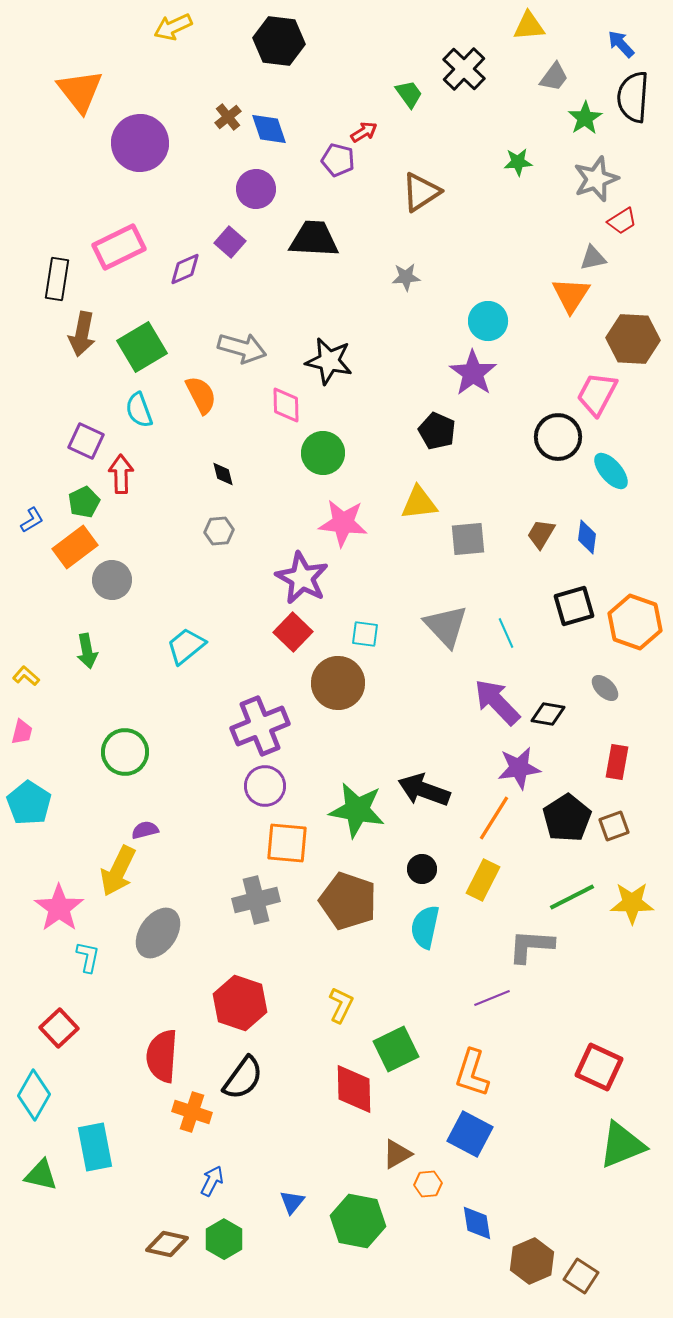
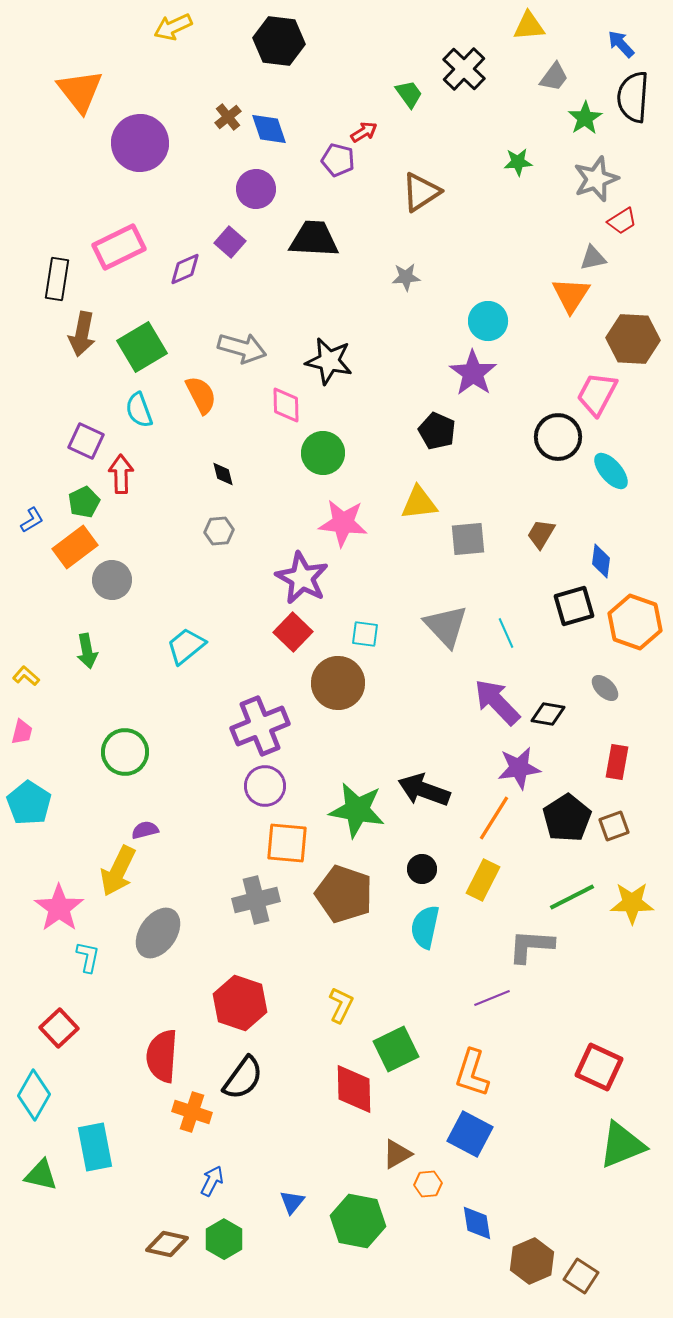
blue diamond at (587, 537): moved 14 px right, 24 px down
brown pentagon at (348, 901): moved 4 px left, 7 px up
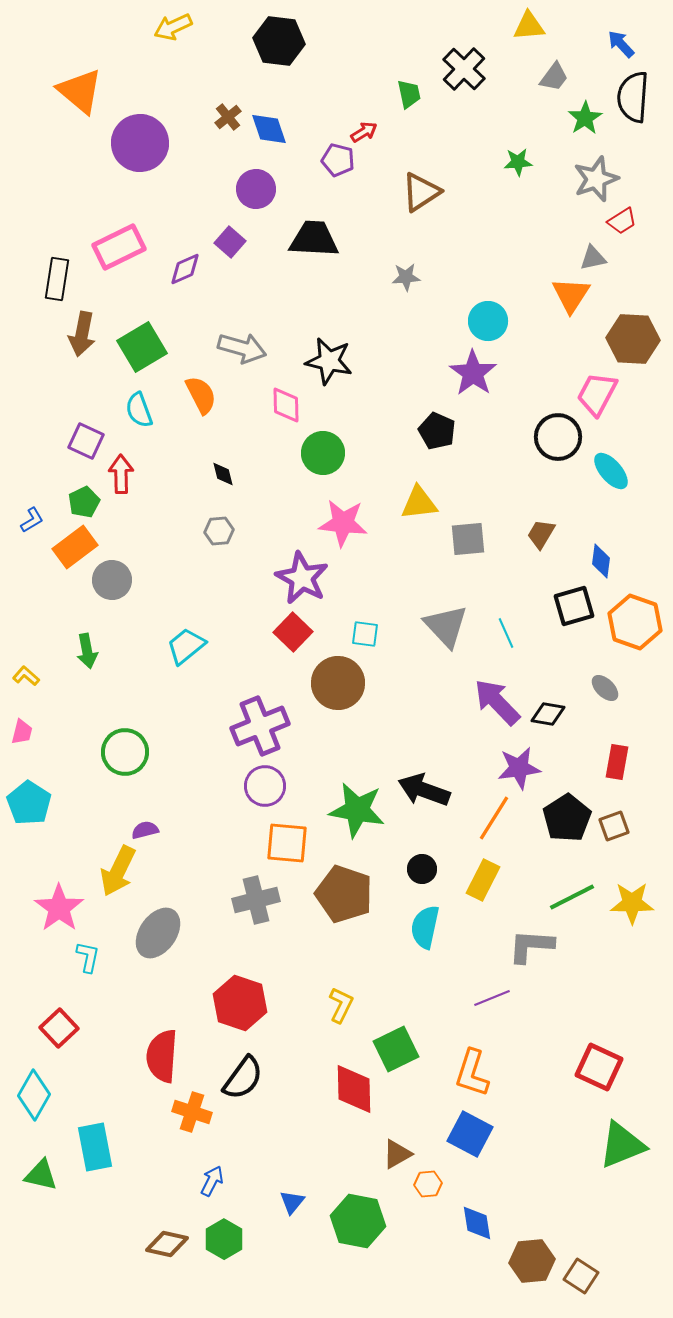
orange triangle at (80, 91): rotated 12 degrees counterclockwise
green trapezoid at (409, 94): rotated 24 degrees clockwise
brown hexagon at (532, 1261): rotated 18 degrees clockwise
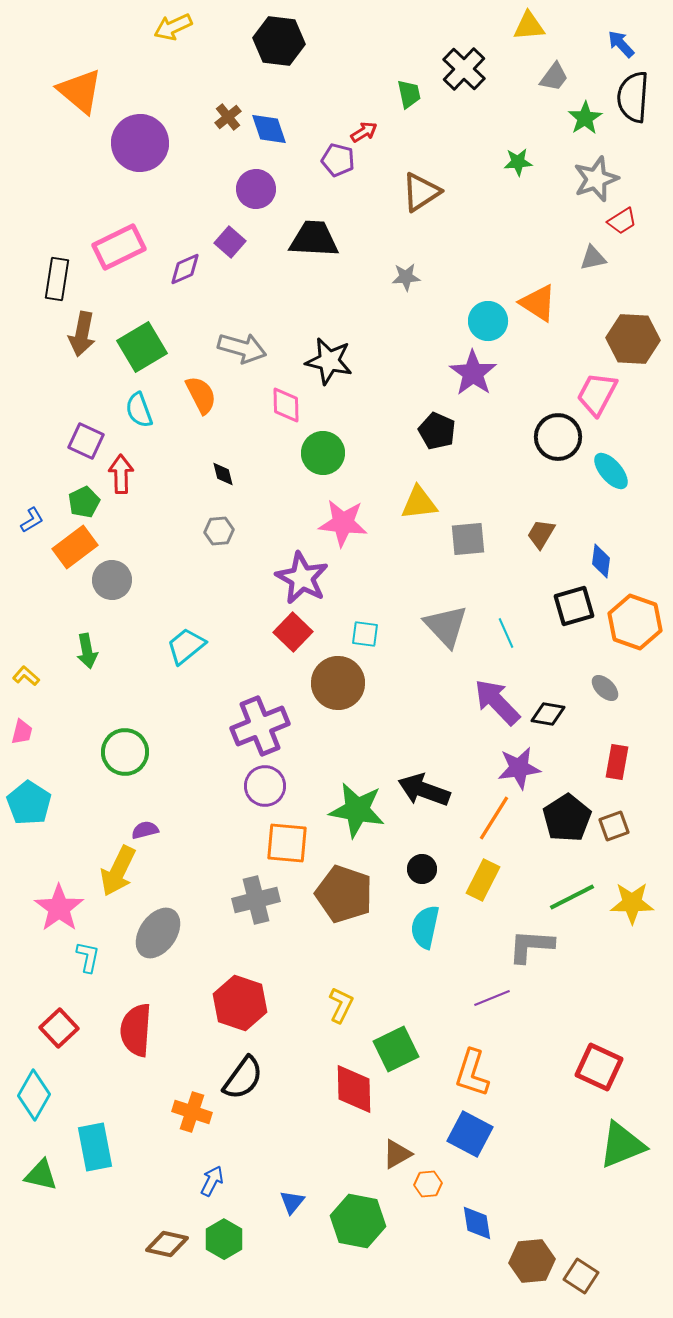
orange triangle at (571, 295): moved 33 px left, 8 px down; rotated 30 degrees counterclockwise
red semicircle at (162, 1056): moved 26 px left, 26 px up
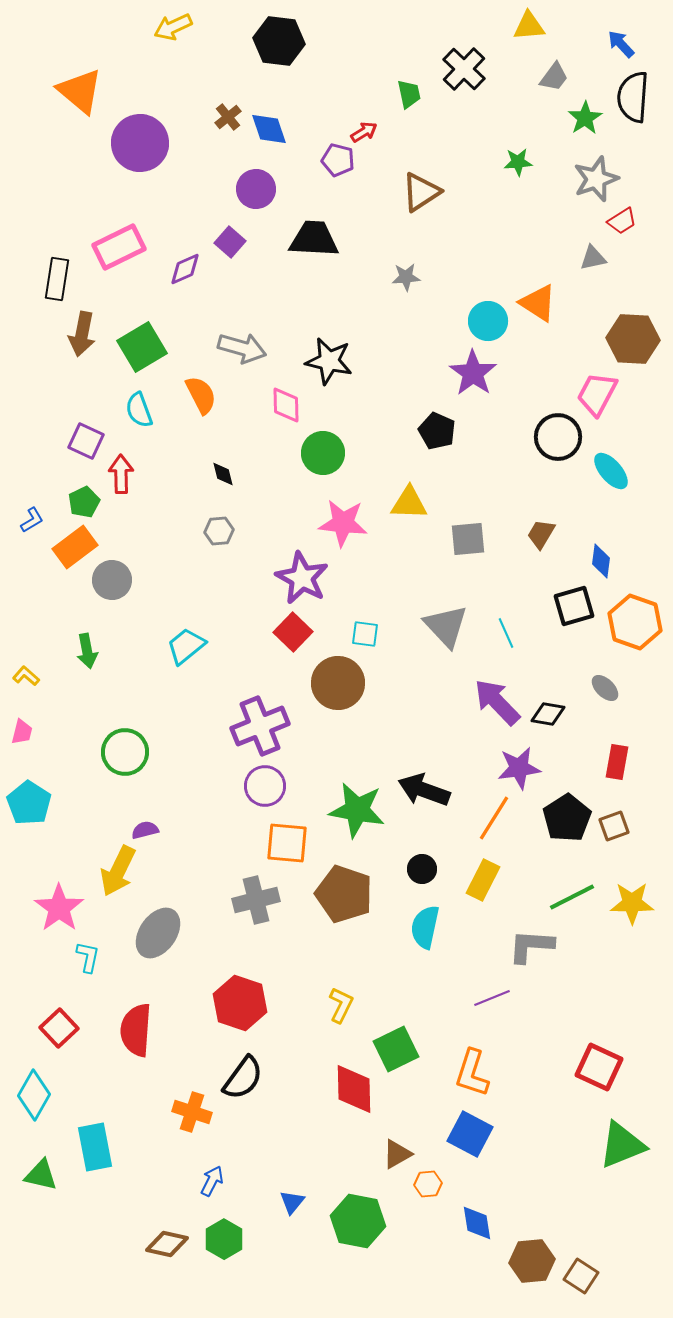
yellow triangle at (419, 503): moved 10 px left; rotated 9 degrees clockwise
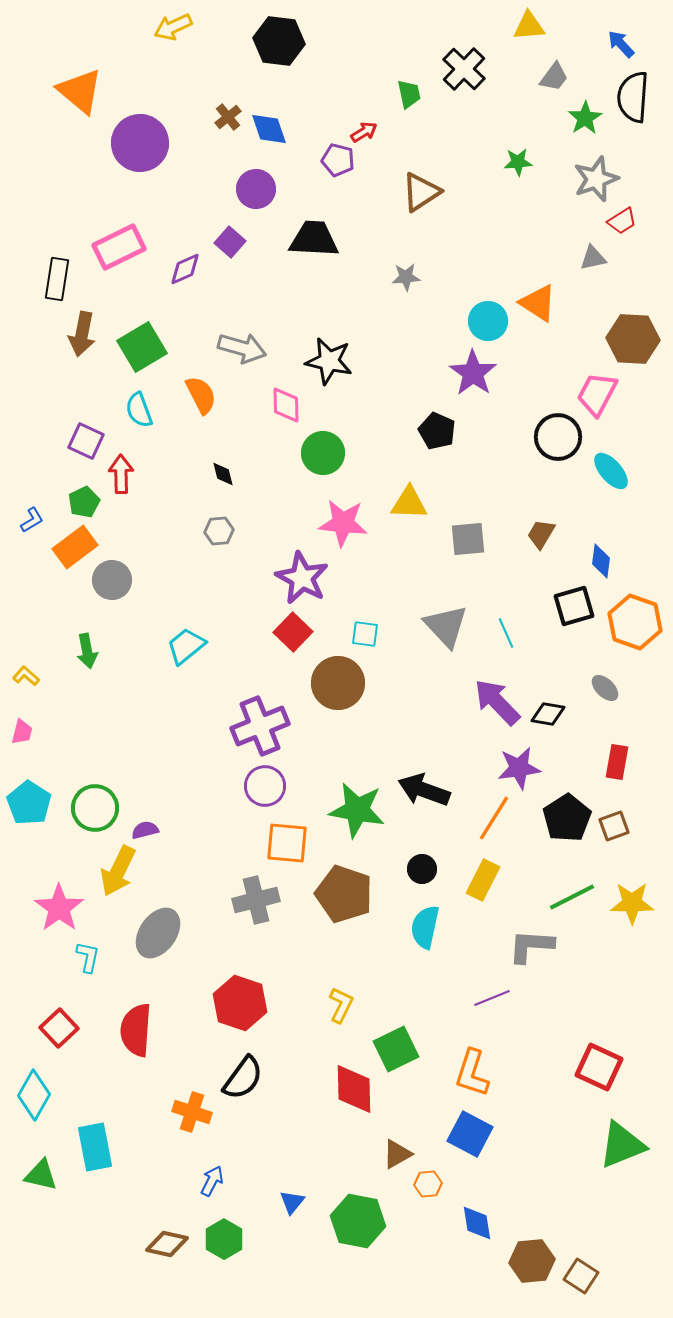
green circle at (125, 752): moved 30 px left, 56 px down
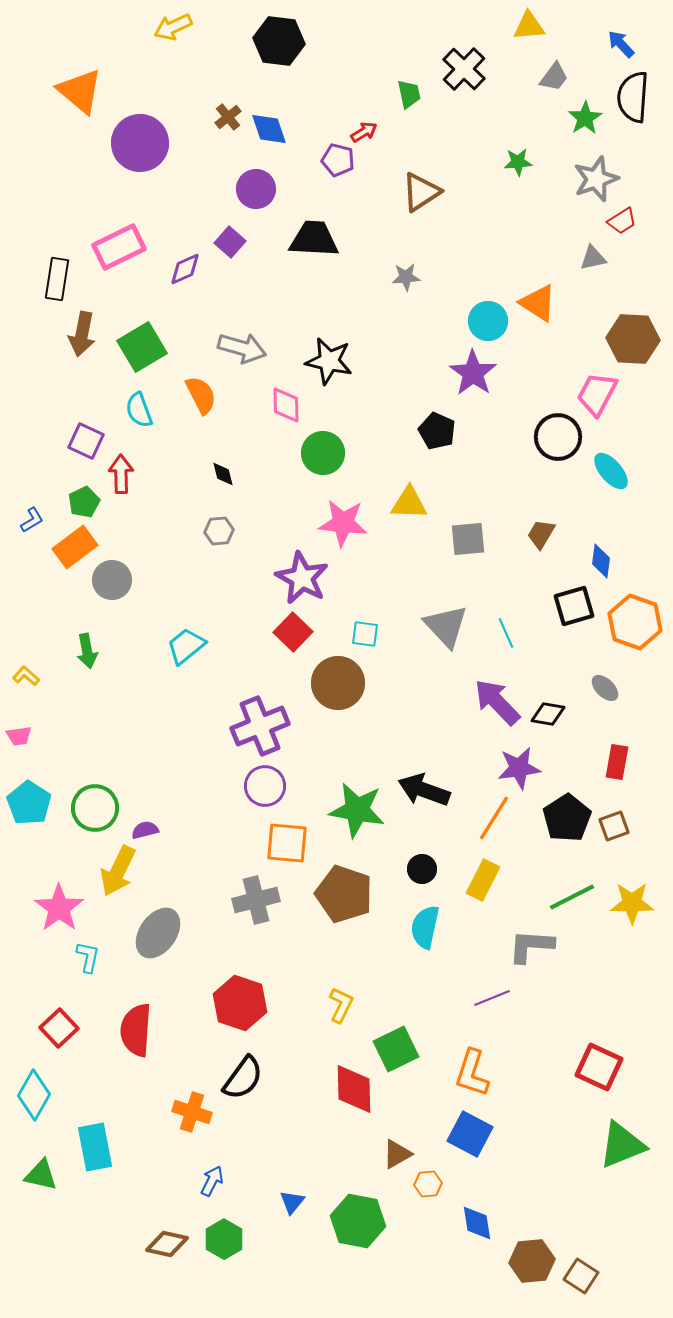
pink trapezoid at (22, 732): moved 3 px left, 4 px down; rotated 68 degrees clockwise
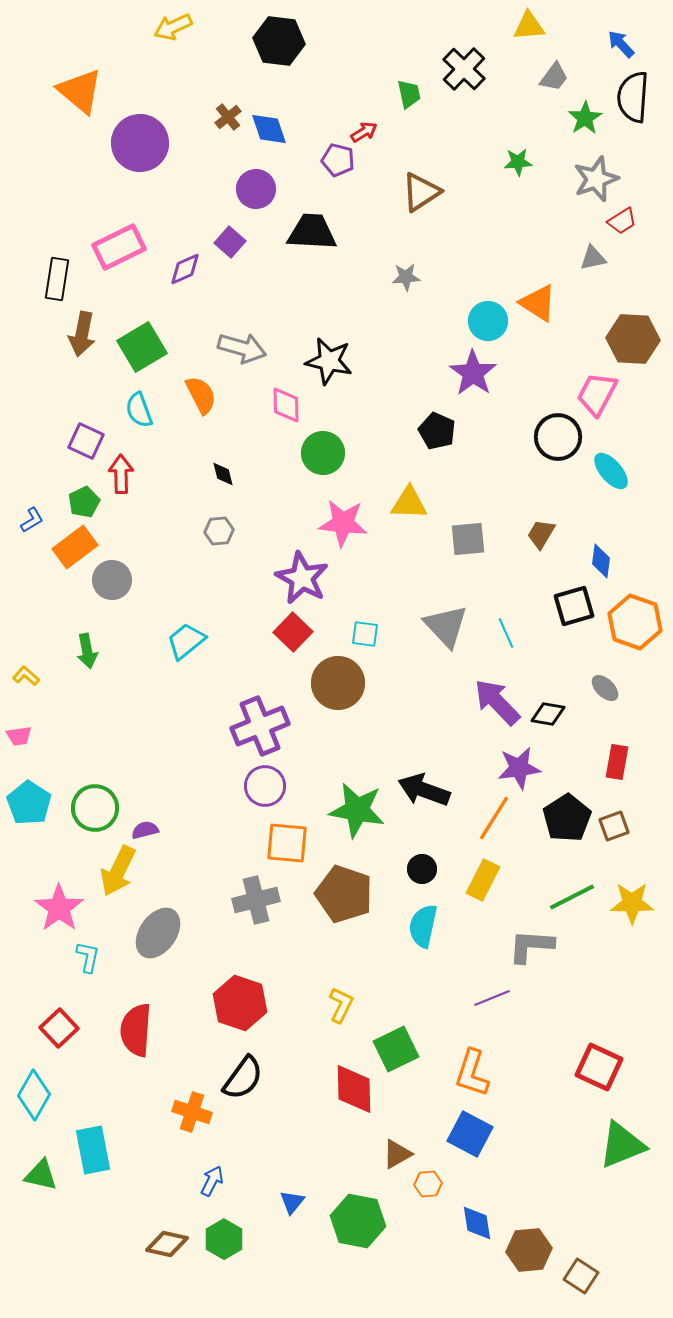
black trapezoid at (314, 239): moved 2 px left, 7 px up
cyan trapezoid at (186, 646): moved 5 px up
cyan semicircle at (425, 927): moved 2 px left, 1 px up
cyan rectangle at (95, 1147): moved 2 px left, 3 px down
brown hexagon at (532, 1261): moved 3 px left, 11 px up
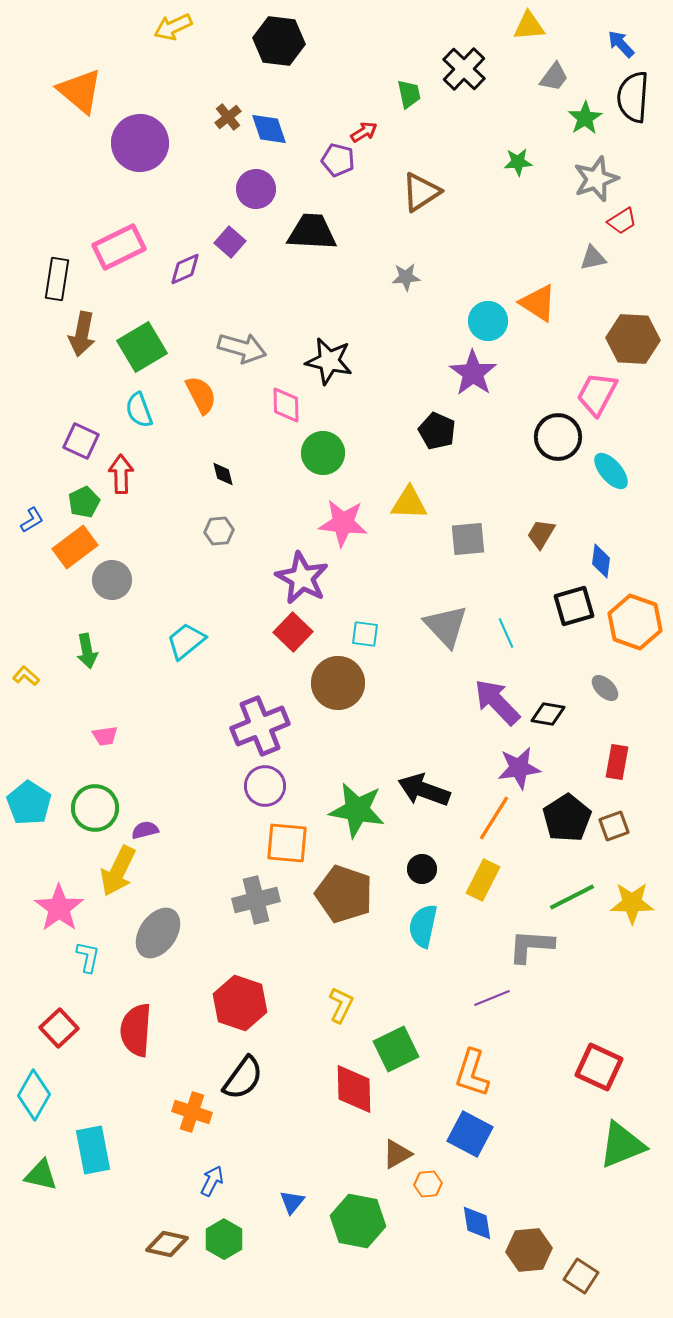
purple square at (86, 441): moved 5 px left
pink trapezoid at (19, 736): moved 86 px right
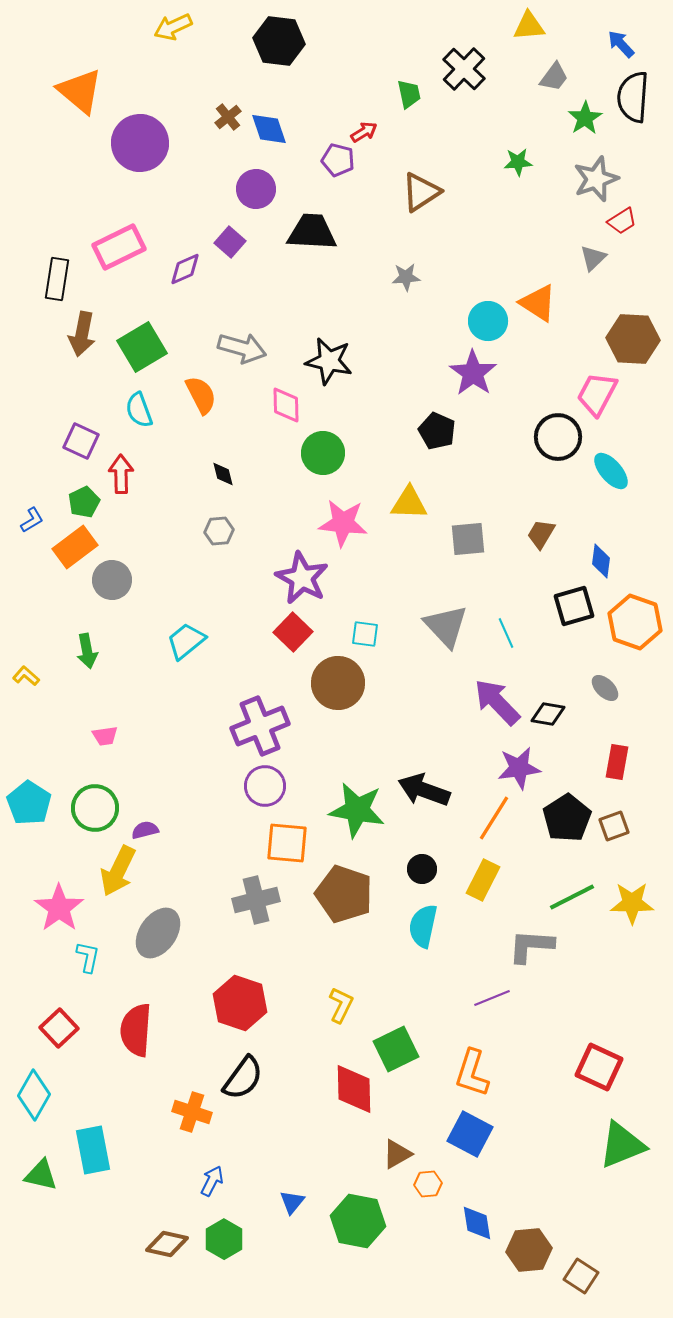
gray triangle at (593, 258): rotated 32 degrees counterclockwise
